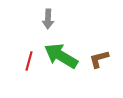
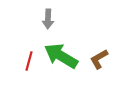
brown L-shape: rotated 15 degrees counterclockwise
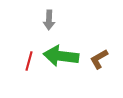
gray arrow: moved 1 px right, 1 px down
green arrow: rotated 24 degrees counterclockwise
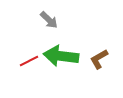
gray arrow: rotated 48 degrees counterclockwise
red line: rotated 48 degrees clockwise
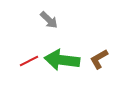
green arrow: moved 1 px right, 4 px down
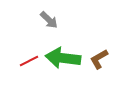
green arrow: moved 1 px right, 2 px up
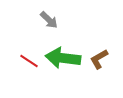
red line: rotated 60 degrees clockwise
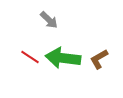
red line: moved 1 px right, 4 px up
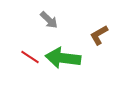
brown L-shape: moved 24 px up
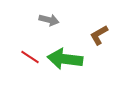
gray arrow: rotated 30 degrees counterclockwise
green arrow: moved 2 px right, 1 px down
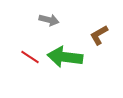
green arrow: moved 2 px up
